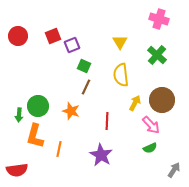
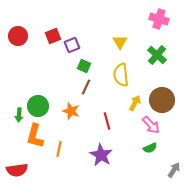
red line: rotated 18 degrees counterclockwise
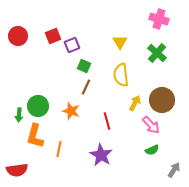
green cross: moved 2 px up
green semicircle: moved 2 px right, 2 px down
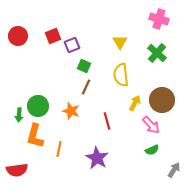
purple star: moved 4 px left, 3 px down
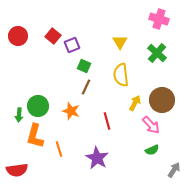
red square: rotated 28 degrees counterclockwise
orange line: rotated 28 degrees counterclockwise
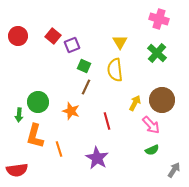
yellow semicircle: moved 6 px left, 5 px up
green circle: moved 4 px up
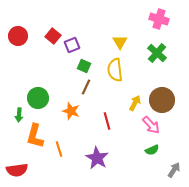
green circle: moved 4 px up
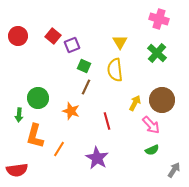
orange line: rotated 49 degrees clockwise
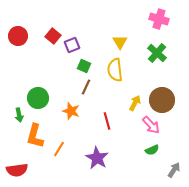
green arrow: rotated 16 degrees counterclockwise
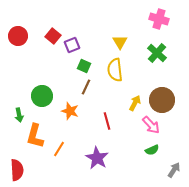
green circle: moved 4 px right, 2 px up
orange star: moved 1 px left
red semicircle: rotated 85 degrees counterclockwise
